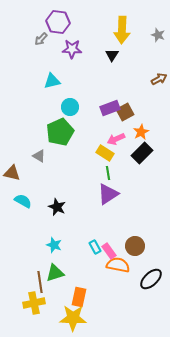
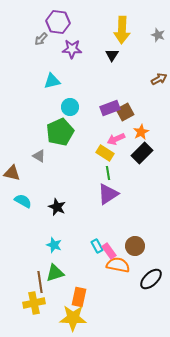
cyan rectangle: moved 2 px right, 1 px up
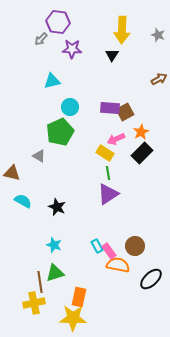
purple rectangle: rotated 24 degrees clockwise
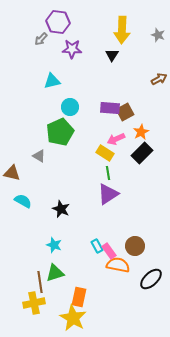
black star: moved 4 px right, 2 px down
yellow star: rotated 28 degrees clockwise
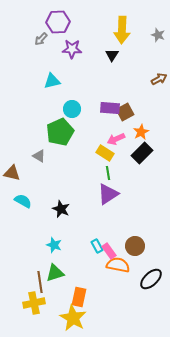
purple hexagon: rotated 10 degrees counterclockwise
cyan circle: moved 2 px right, 2 px down
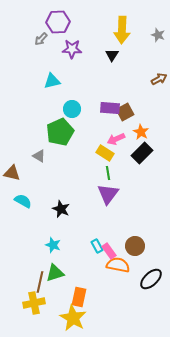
orange star: rotated 14 degrees counterclockwise
purple triangle: rotated 20 degrees counterclockwise
cyan star: moved 1 px left
brown line: rotated 20 degrees clockwise
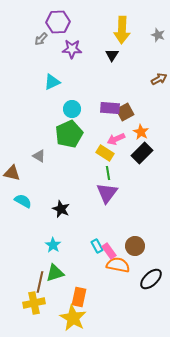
cyan triangle: moved 1 px down; rotated 12 degrees counterclockwise
green pentagon: moved 9 px right, 2 px down
purple triangle: moved 1 px left, 1 px up
cyan star: rotated 14 degrees clockwise
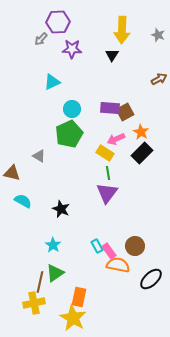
green triangle: rotated 18 degrees counterclockwise
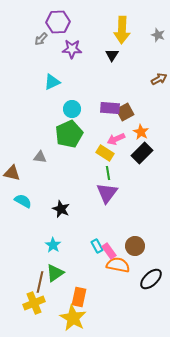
gray triangle: moved 1 px right, 1 px down; rotated 24 degrees counterclockwise
yellow cross: rotated 10 degrees counterclockwise
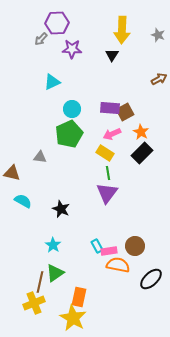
purple hexagon: moved 1 px left, 1 px down
pink arrow: moved 4 px left, 5 px up
pink rectangle: rotated 63 degrees counterclockwise
